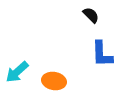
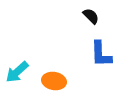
black semicircle: moved 1 px down
blue L-shape: moved 1 px left
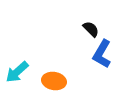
black semicircle: moved 13 px down
blue L-shape: moved 1 px right; rotated 32 degrees clockwise
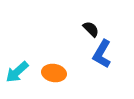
orange ellipse: moved 8 px up
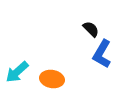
orange ellipse: moved 2 px left, 6 px down
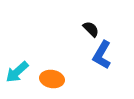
blue L-shape: moved 1 px down
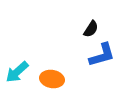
black semicircle: rotated 78 degrees clockwise
blue L-shape: rotated 136 degrees counterclockwise
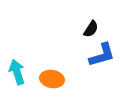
cyan arrow: rotated 115 degrees clockwise
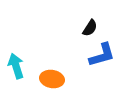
black semicircle: moved 1 px left, 1 px up
cyan arrow: moved 1 px left, 6 px up
